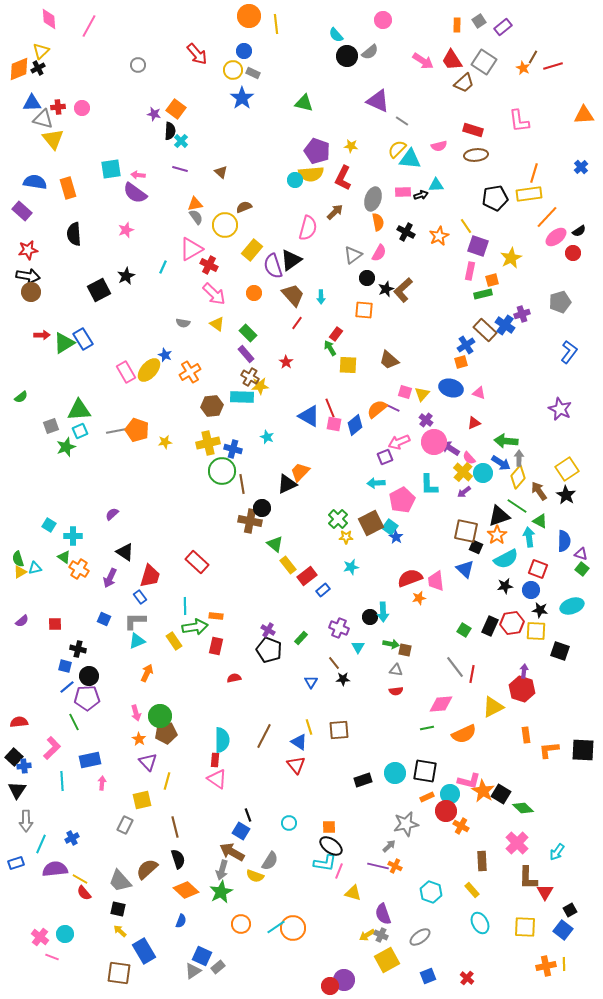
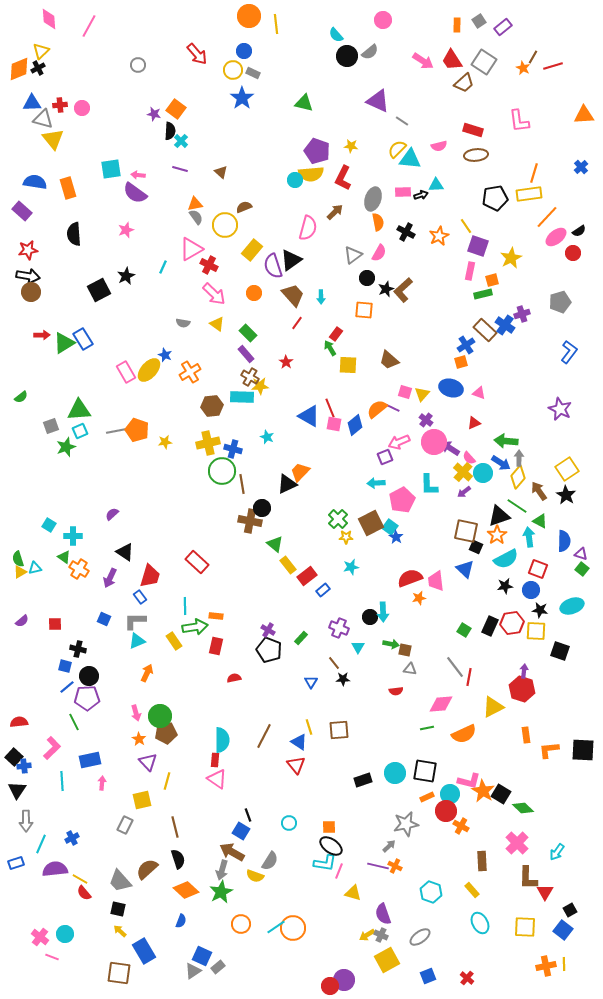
red cross at (58, 107): moved 2 px right, 2 px up
gray triangle at (396, 670): moved 14 px right, 1 px up
red line at (472, 674): moved 3 px left, 3 px down
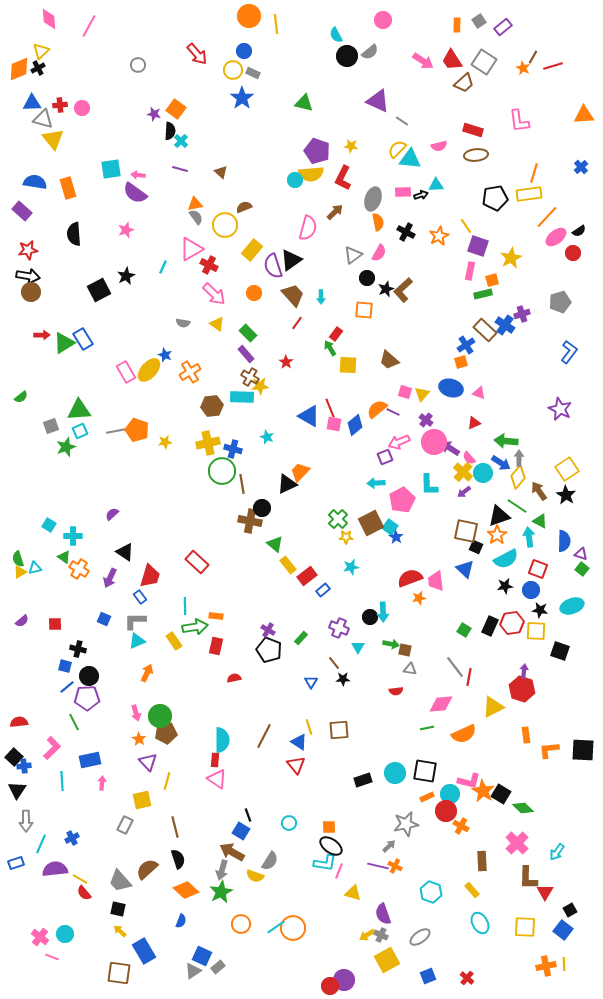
cyan semicircle at (336, 35): rotated 14 degrees clockwise
purple line at (393, 408): moved 4 px down
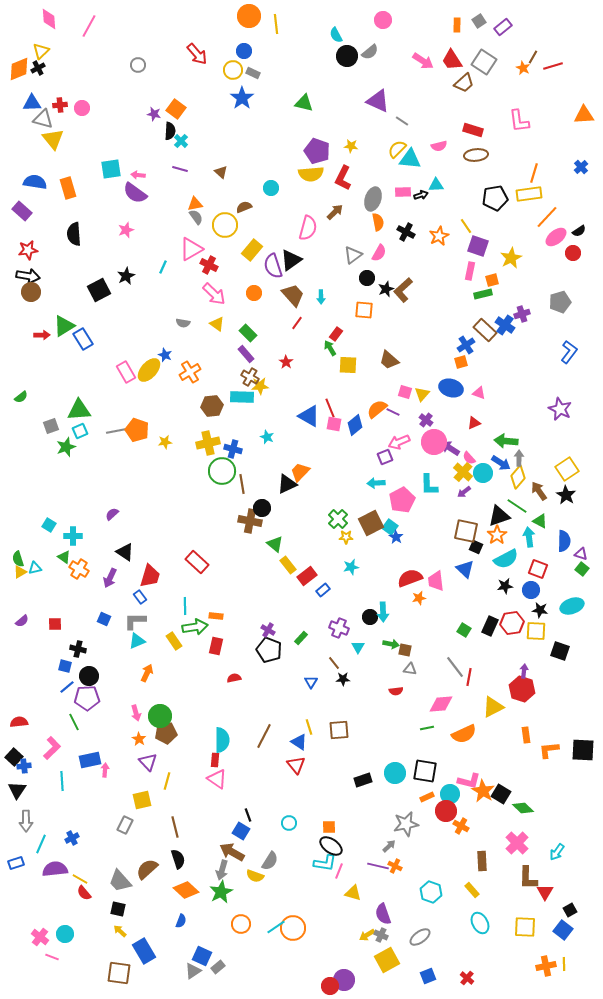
cyan circle at (295, 180): moved 24 px left, 8 px down
green triangle at (64, 343): moved 17 px up
pink arrow at (102, 783): moved 3 px right, 13 px up
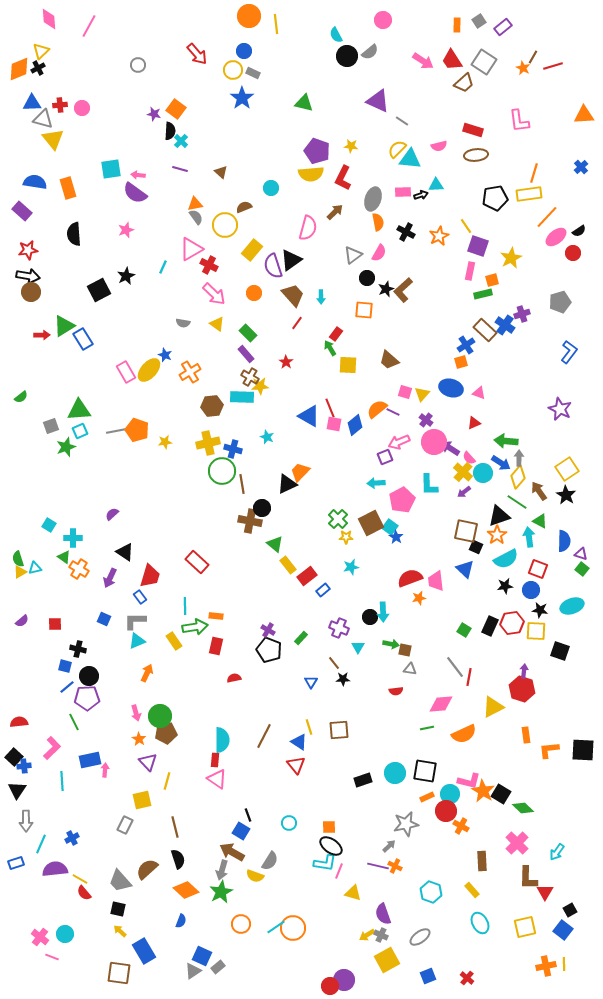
green line at (517, 506): moved 4 px up
cyan cross at (73, 536): moved 2 px down
yellow square at (525, 927): rotated 15 degrees counterclockwise
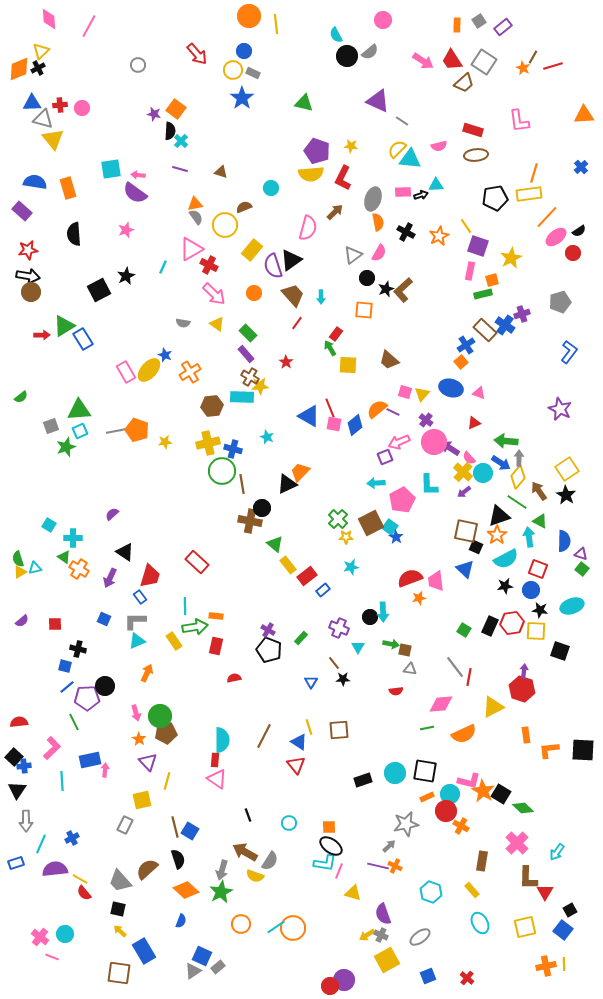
brown triangle at (221, 172): rotated 24 degrees counterclockwise
orange square at (461, 362): rotated 24 degrees counterclockwise
black circle at (89, 676): moved 16 px right, 10 px down
blue square at (241, 831): moved 51 px left
brown arrow at (232, 852): moved 13 px right
brown rectangle at (482, 861): rotated 12 degrees clockwise
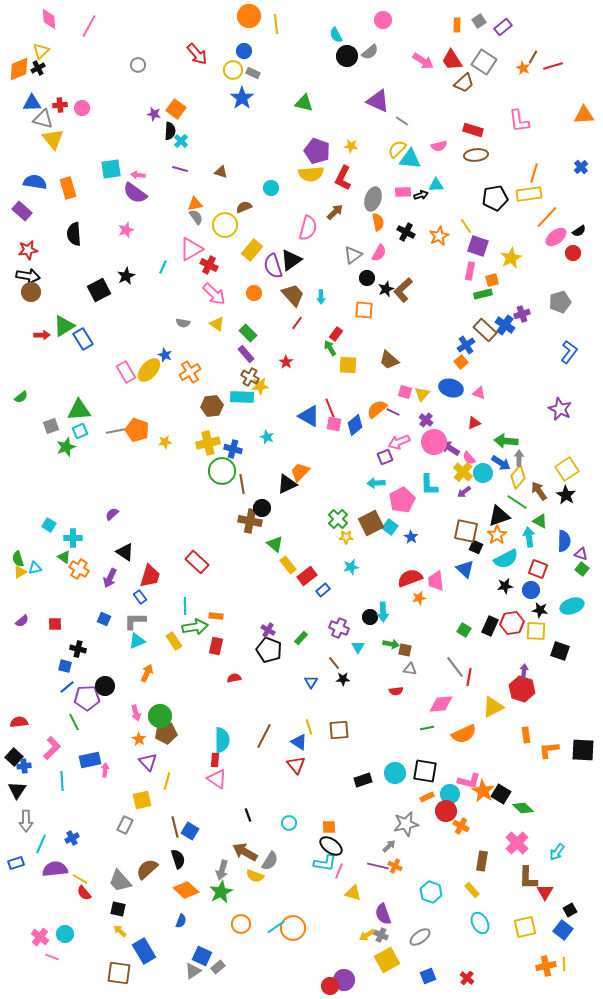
blue star at (396, 537): moved 15 px right
